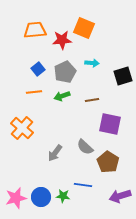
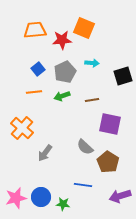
gray arrow: moved 10 px left
green star: moved 8 px down
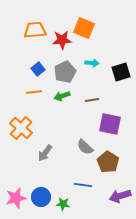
black square: moved 2 px left, 4 px up
orange cross: moved 1 px left
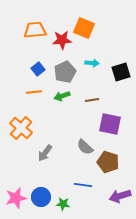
brown pentagon: rotated 15 degrees counterclockwise
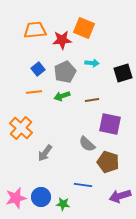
black square: moved 2 px right, 1 px down
gray semicircle: moved 2 px right, 3 px up
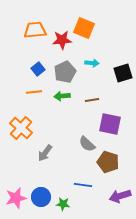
green arrow: rotated 14 degrees clockwise
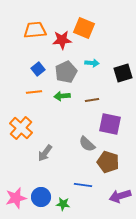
gray pentagon: moved 1 px right
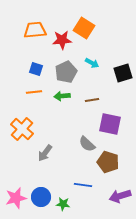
orange square: rotated 10 degrees clockwise
cyan arrow: rotated 24 degrees clockwise
blue square: moved 2 px left; rotated 32 degrees counterclockwise
orange cross: moved 1 px right, 1 px down
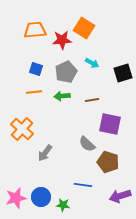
green star: moved 1 px down
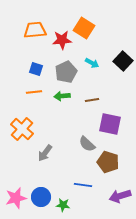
black square: moved 12 px up; rotated 30 degrees counterclockwise
